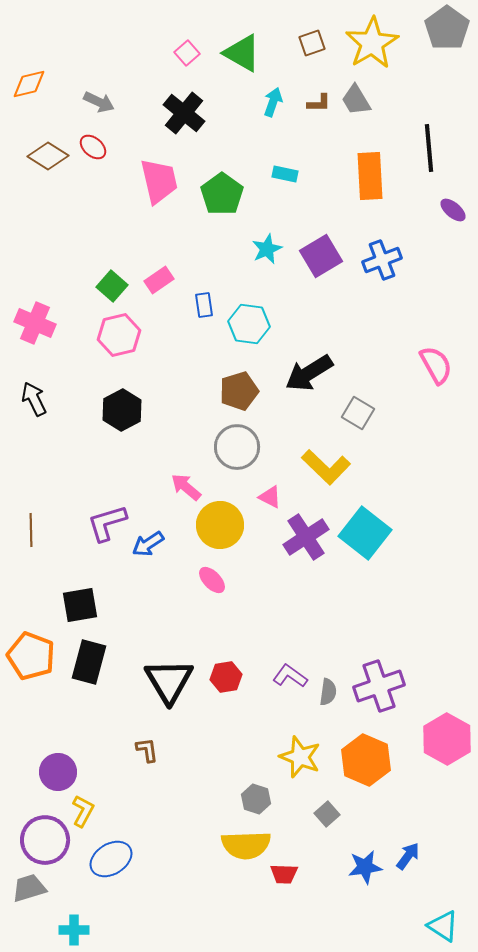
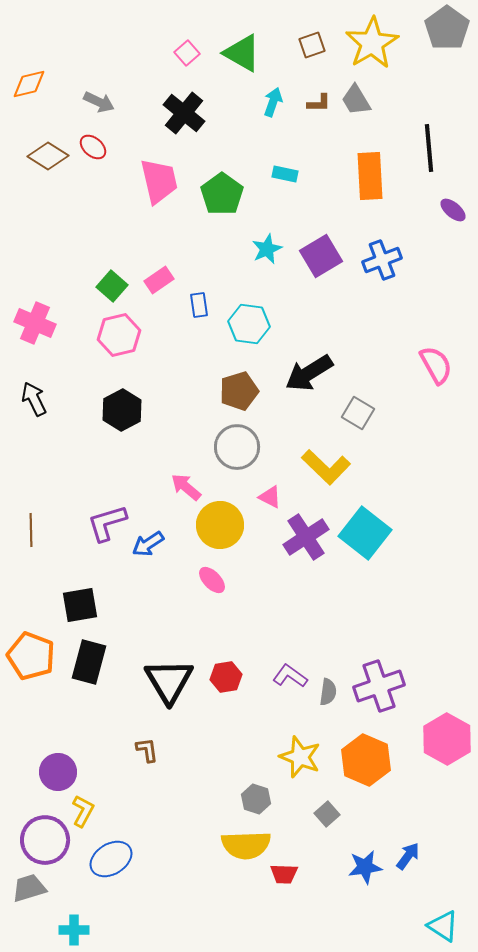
brown square at (312, 43): moved 2 px down
blue rectangle at (204, 305): moved 5 px left
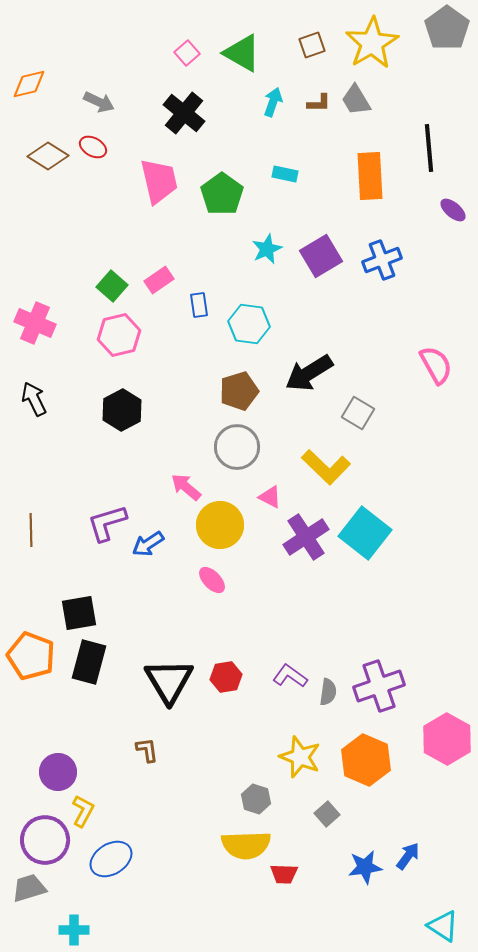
red ellipse at (93, 147): rotated 12 degrees counterclockwise
black square at (80, 605): moved 1 px left, 8 px down
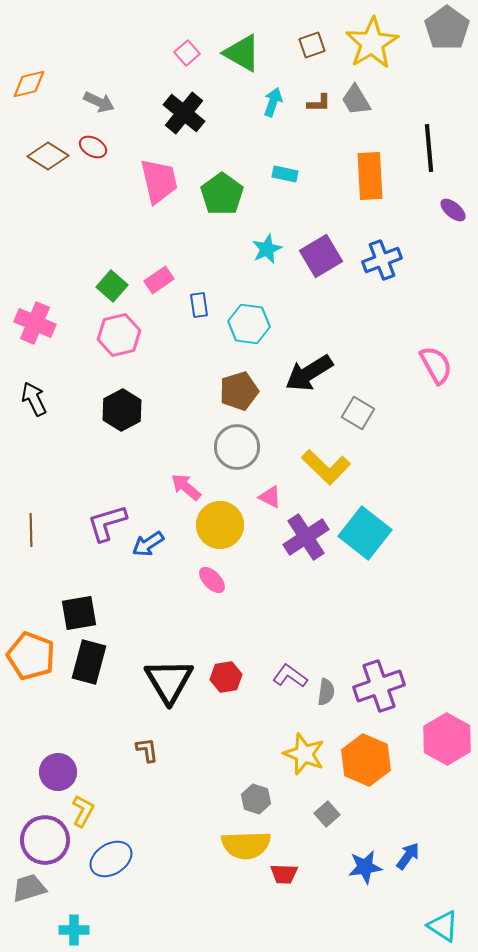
gray semicircle at (328, 692): moved 2 px left
yellow star at (300, 757): moved 4 px right, 3 px up
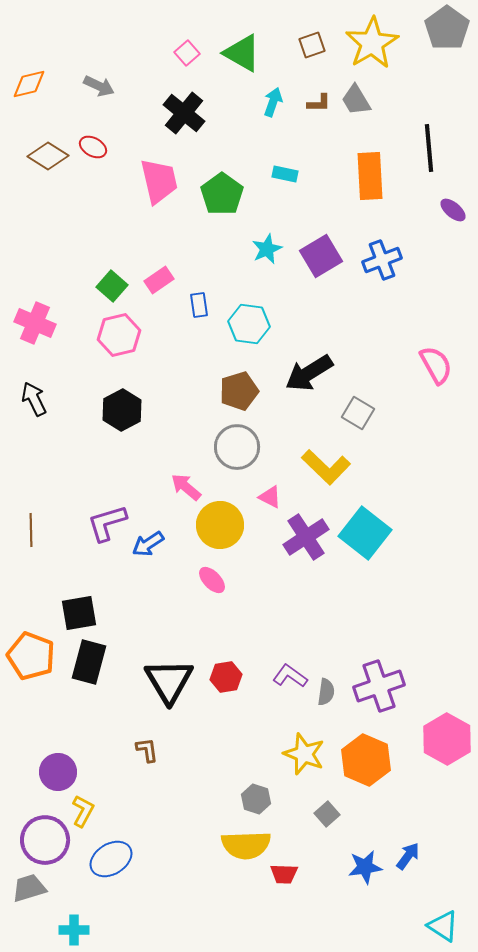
gray arrow at (99, 102): moved 16 px up
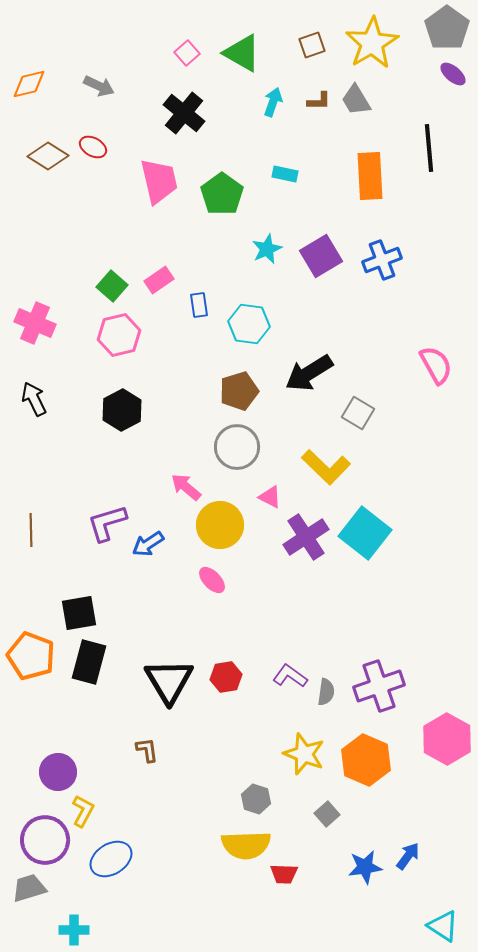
brown L-shape at (319, 103): moved 2 px up
purple ellipse at (453, 210): moved 136 px up
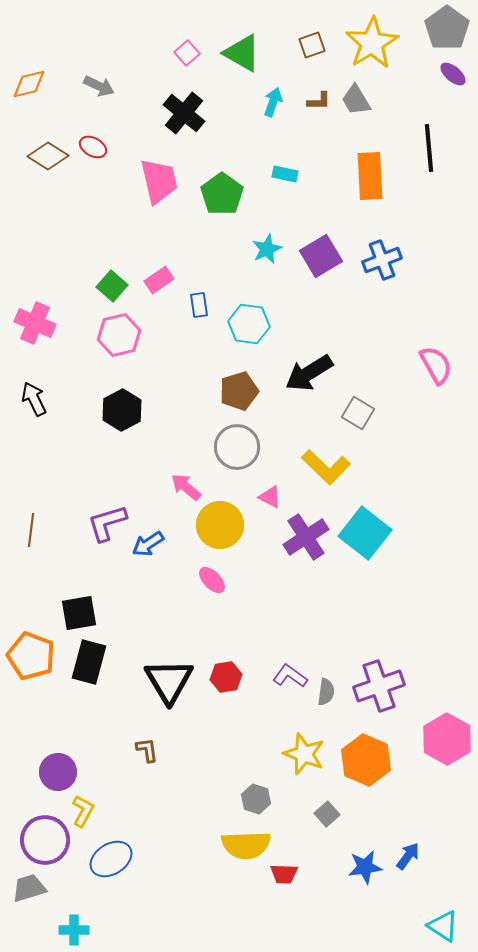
brown line at (31, 530): rotated 8 degrees clockwise
